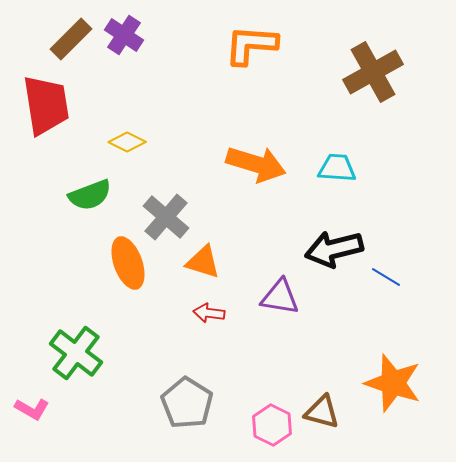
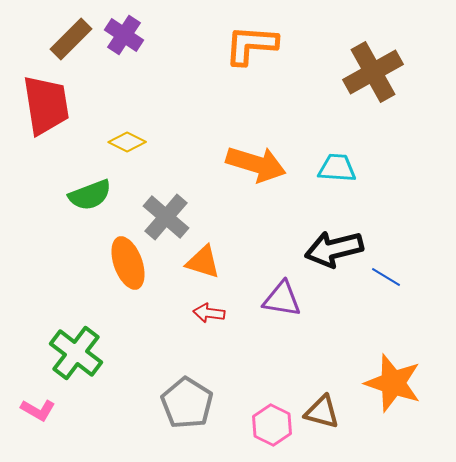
purple triangle: moved 2 px right, 2 px down
pink L-shape: moved 6 px right, 1 px down
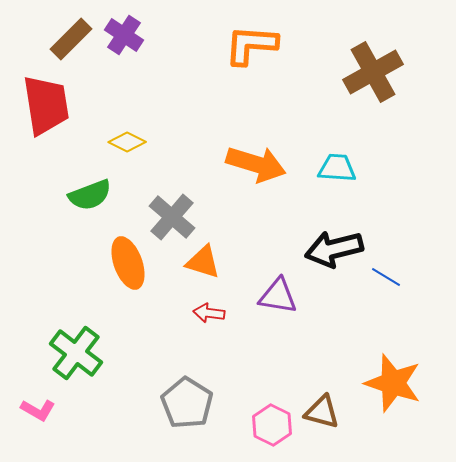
gray cross: moved 6 px right
purple triangle: moved 4 px left, 3 px up
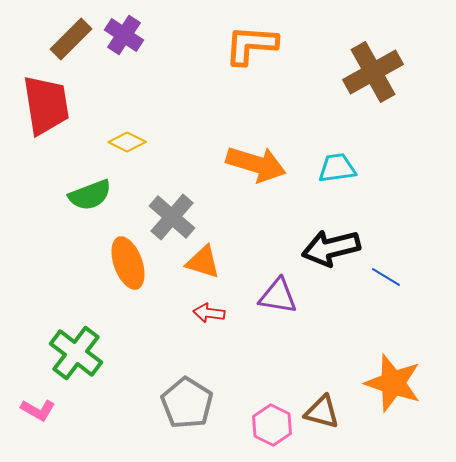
cyan trapezoid: rotated 12 degrees counterclockwise
black arrow: moved 3 px left, 1 px up
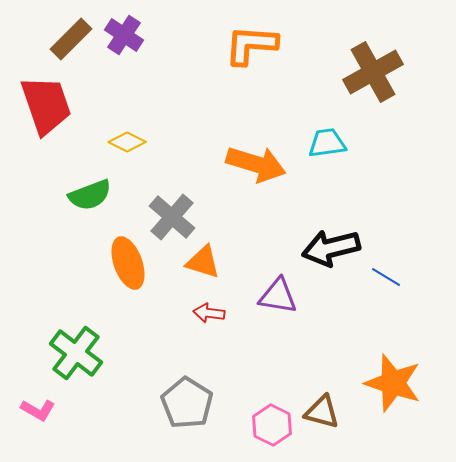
red trapezoid: rotated 10 degrees counterclockwise
cyan trapezoid: moved 10 px left, 25 px up
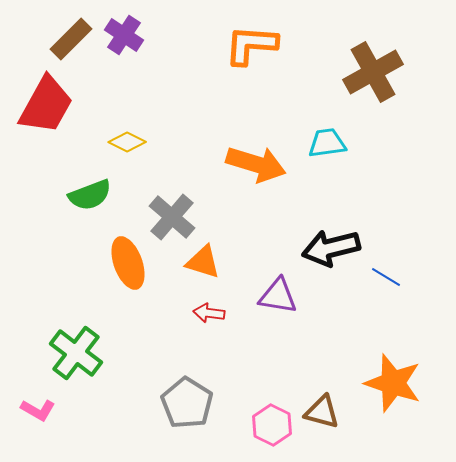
red trapezoid: rotated 48 degrees clockwise
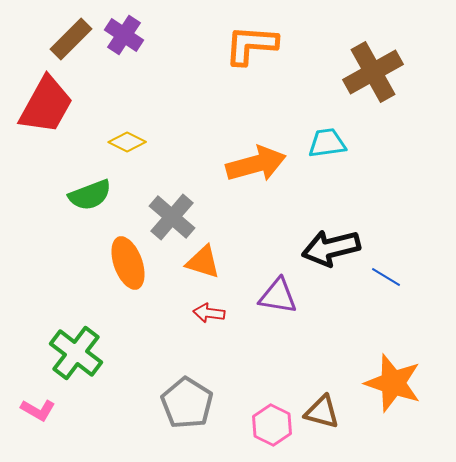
orange arrow: rotated 32 degrees counterclockwise
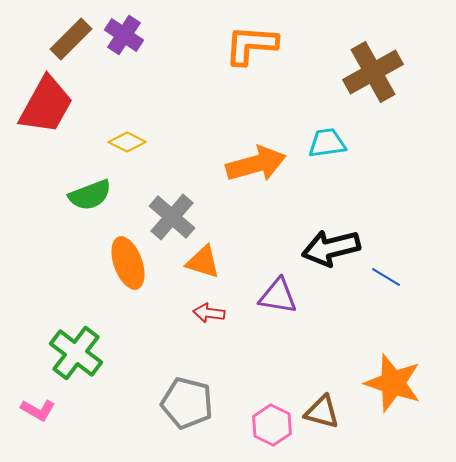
gray pentagon: rotated 18 degrees counterclockwise
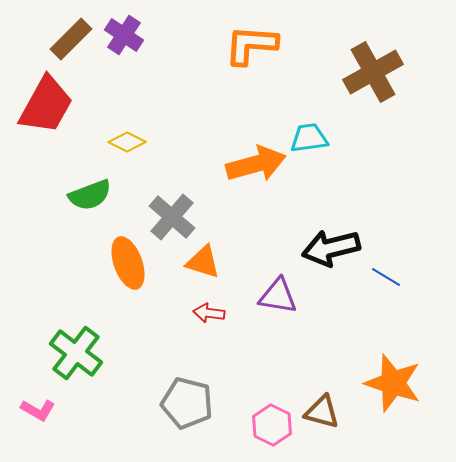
cyan trapezoid: moved 18 px left, 5 px up
